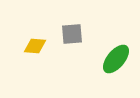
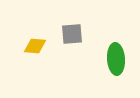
green ellipse: rotated 44 degrees counterclockwise
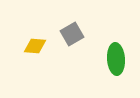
gray square: rotated 25 degrees counterclockwise
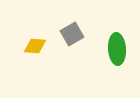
green ellipse: moved 1 px right, 10 px up
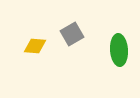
green ellipse: moved 2 px right, 1 px down
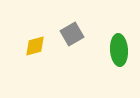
yellow diamond: rotated 20 degrees counterclockwise
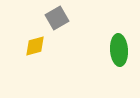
gray square: moved 15 px left, 16 px up
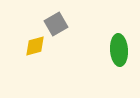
gray square: moved 1 px left, 6 px down
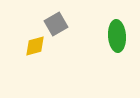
green ellipse: moved 2 px left, 14 px up
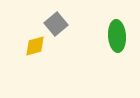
gray square: rotated 10 degrees counterclockwise
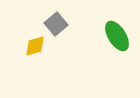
green ellipse: rotated 28 degrees counterclockwise
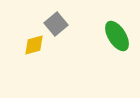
yellow diamond: moved 1 px left, 1 px up
